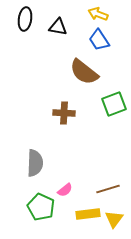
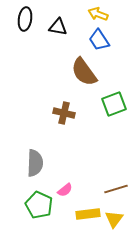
brown semicircle: rotated 16 degrees clockwise
brown cross: rotated 10 degrees clockwise
brown line: moved 8 px right
green pentagon: moved 2 px left, 2 px up
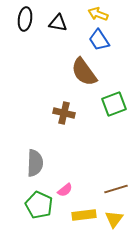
black triangle: moved 4 px up
yellow rectangle: moved 4 px left, 1 px down
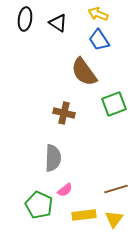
black triangle: rotated 24 degrees clockwise
gray semicircle: moved 18 px right, 5 px up
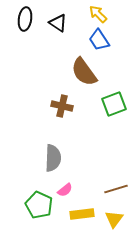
yellow arrow: rotated 24 degrees clockwise
brown cross: moved 2 px left, 7 px up
yellow rectangle: moved 2 px left, 1 px up
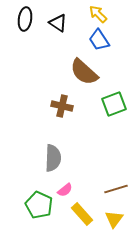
brown semicircle: rotated 12 degrees counterclockwise
yellow rectangle: rotated 55 degrees clockwise
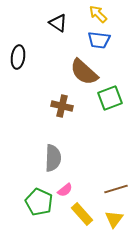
black ellipse: moved 7 px left, 38 px down
blue trapezoid: rotated 50 degrees counterclockwise
green square: moved 4 px left, 6 px up
green pentagon: moved 3 px up
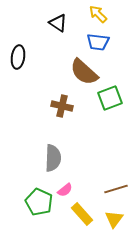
blue trapezoid: moved 1 px left, 2 px down
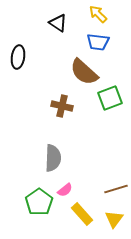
green pentagon: rotated 12 degrees clockwise
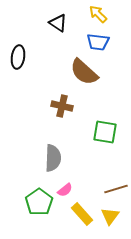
green square: moved 5 px left, 34 px down; rotated 30 degrees clockwise
yellow triangle: moved 4 px left, 3 px up
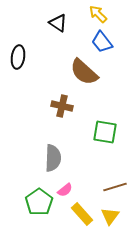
blue trapezoid: moved 4 px right; rotated 45 degrees clockwise
brown line: moved 1 px left, 2 px up
